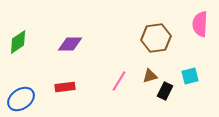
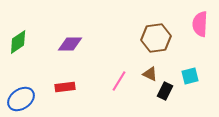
brown triangle: moved 2 px up; rotated 42 degrees clockwise
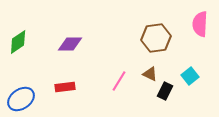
cyan square: rotated 24 degrees counterclockwise
